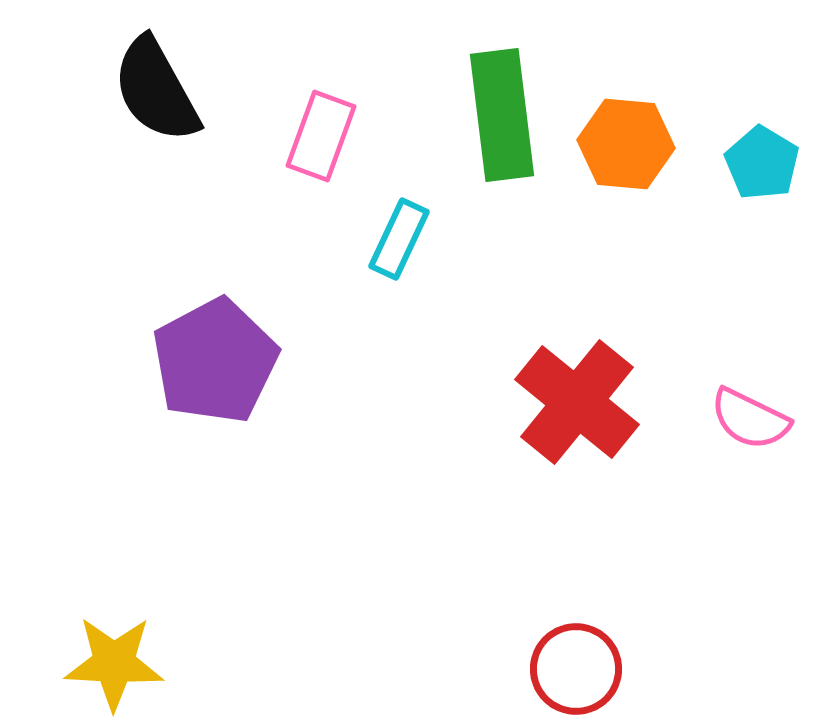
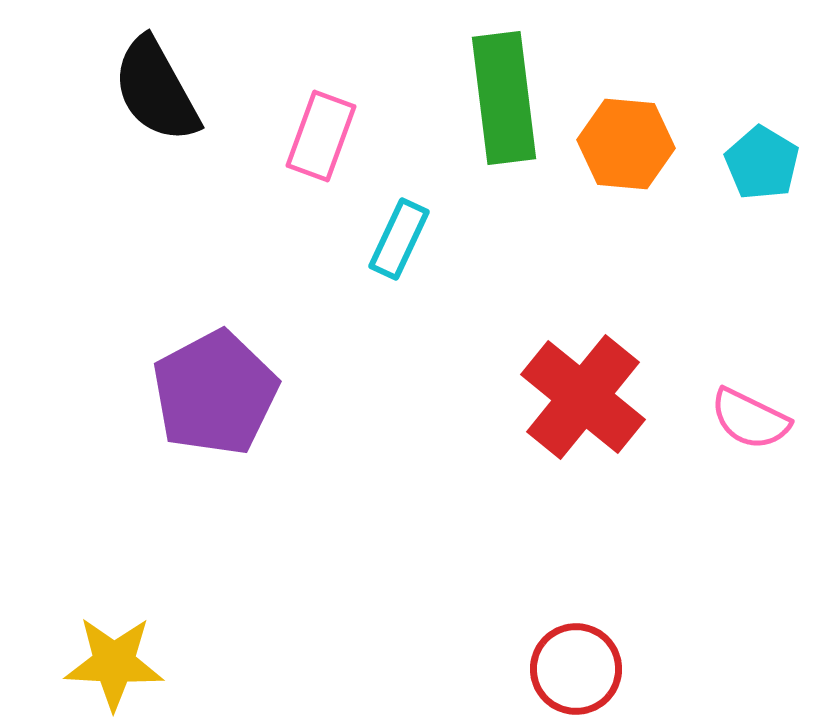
green rectangle: moved 2 px right, 17 px up
purple pentagon: moved 32 px down
red cross: moved 6 px right, 5 px up
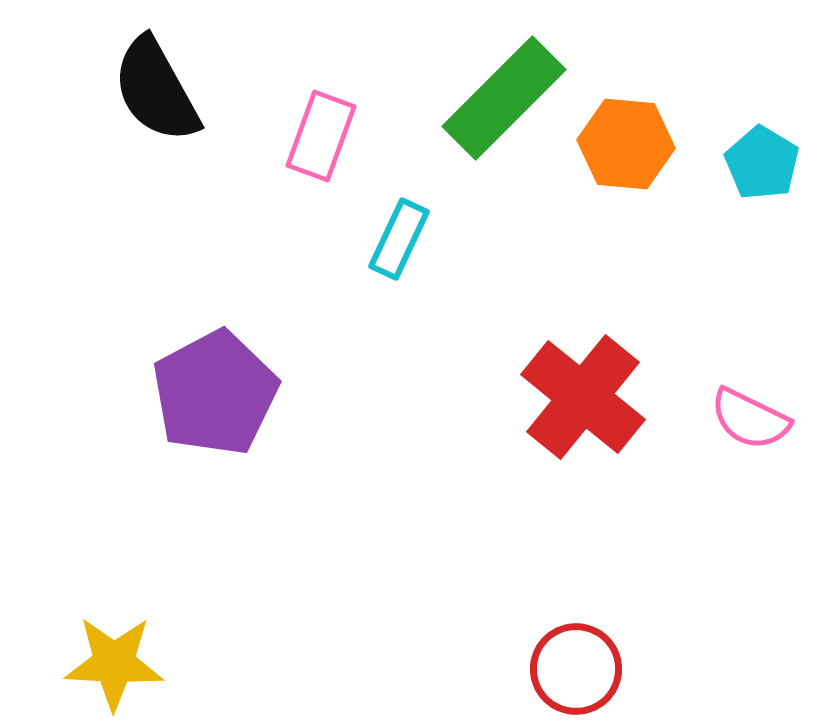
green rectangle: rotated 52 degrees clockwise
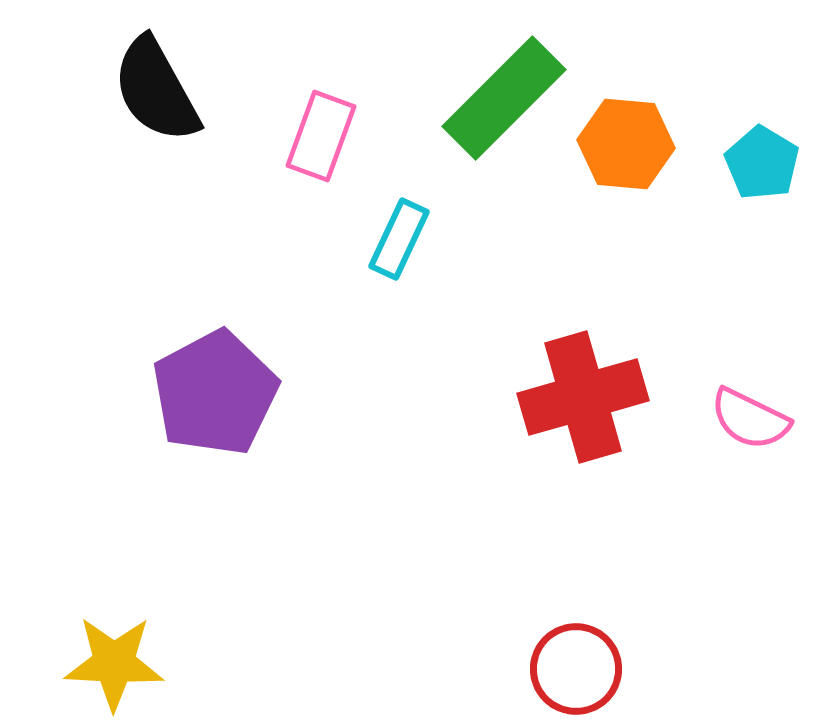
red cross: rotated 35 degrees clockwise
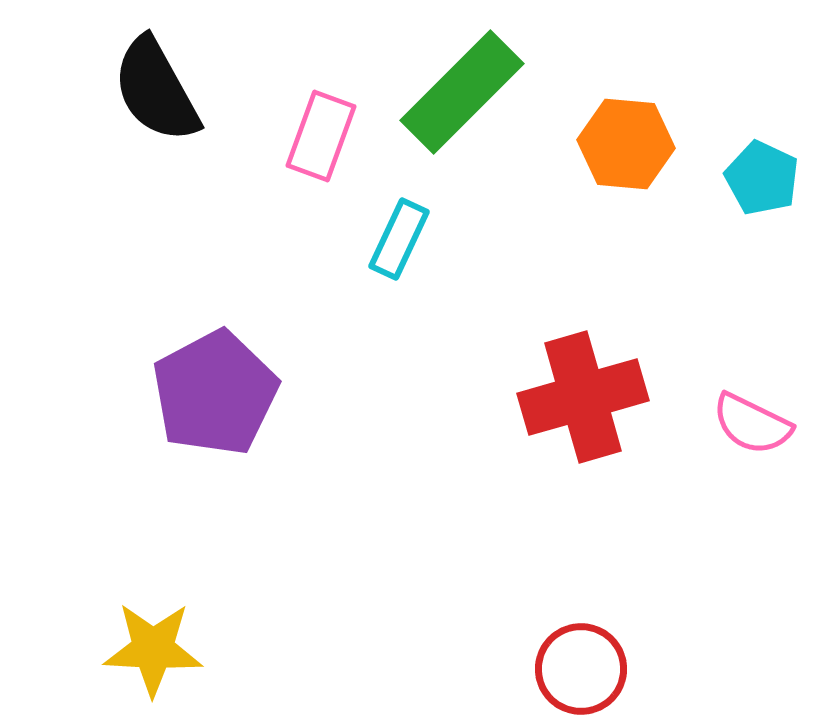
green rectangle: moved 42 px left, 6 px up
cyan pentagon: moved 15 px down; rotated 6 degrees counterclockwise
pink semicircle: moved 2 px right, 5 px down
yellow star: moved 39 px right, 14 px up
red circle: moved 5 px right
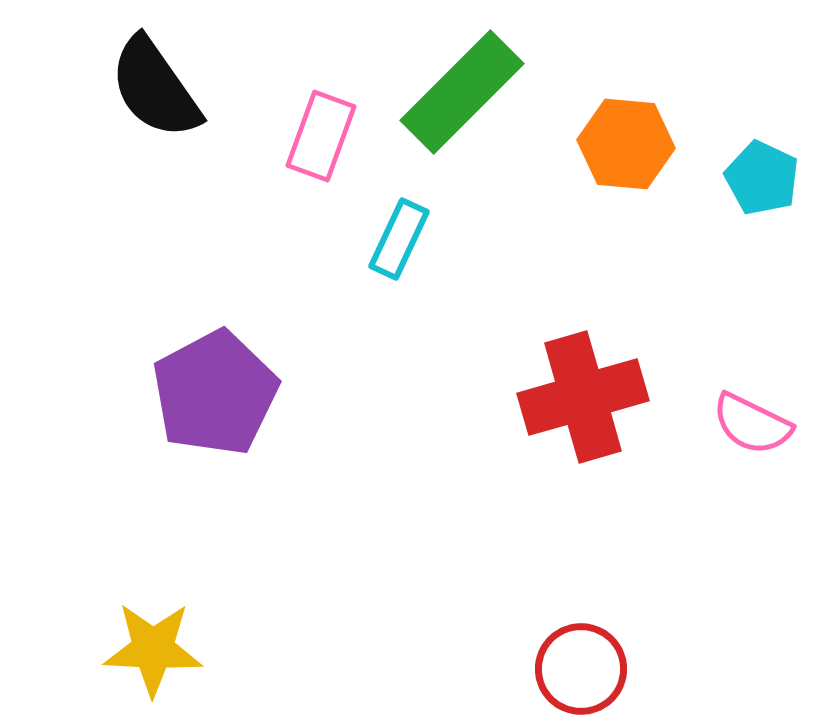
black semicircle: moved 1 px left, 2 px up; rotated 6 degrees counterclockwise
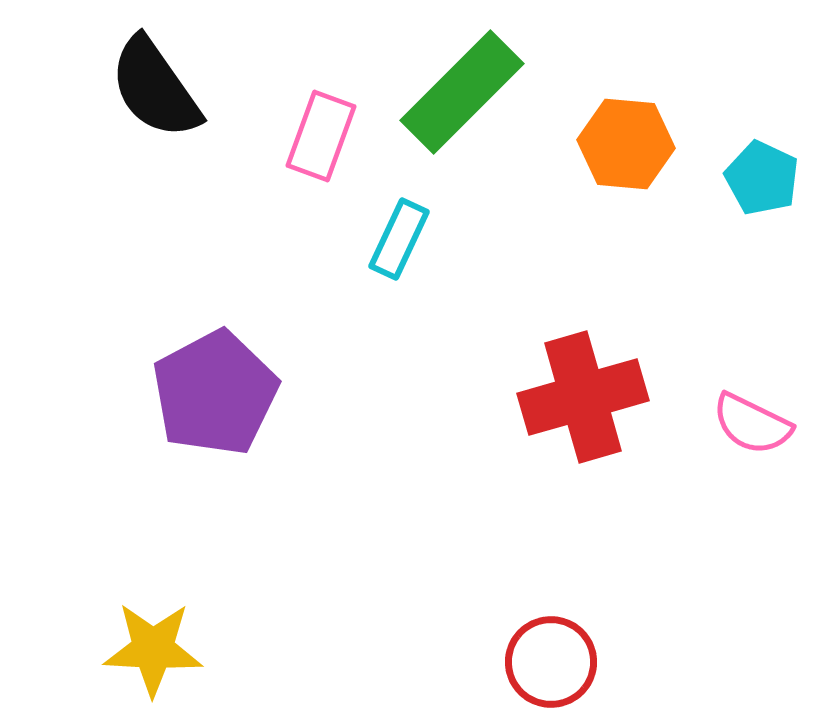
red circle: moved 30 px left, 7 px up
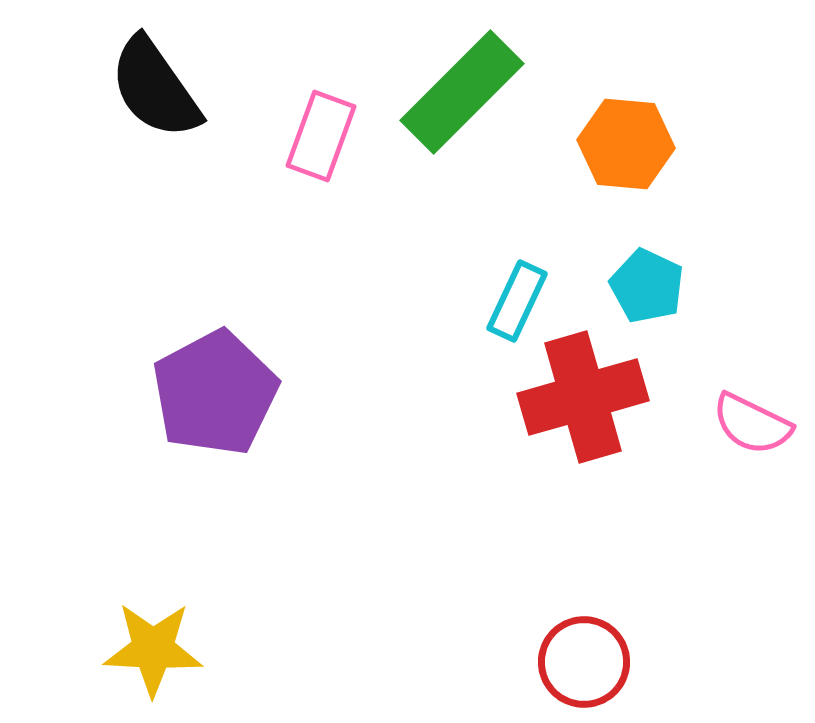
cyan pentagon: moved 115 px left, 108 px down
cyan rectangle: moved 118 px right, 62 px down
red circle: moved 33 px right
